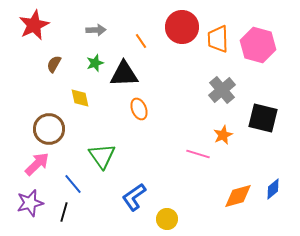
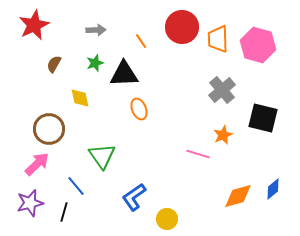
blue line: moved 3 px right, 2 px down
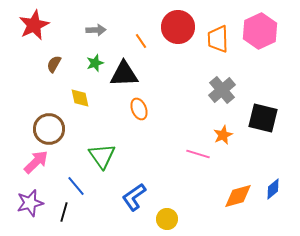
red circle: moved 4 px left
pink hexagon: moved 2 px right, 14 px up; rotated 20 degrees clockwise
pink arrow: moved 1 px left, 2 px up
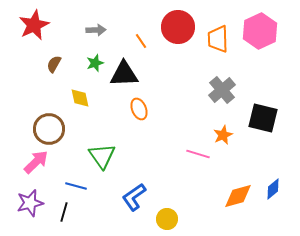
blue line: rotated 35 degrees counterclockwise
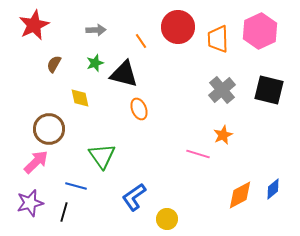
black triangle: rotated 16 degrees clockwise
black square: moved 6 px right, 28 px up
orange diamond: moved 2 px right, 1 px up; rotated 12 degrees counterclockwise
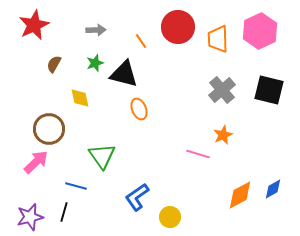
blue diamond: rotated 10 degrees clockwise
blue L-shape: moved 3 px right
purple star: moved 14 px down
yellow circle: moved 3 px right, 2 px up
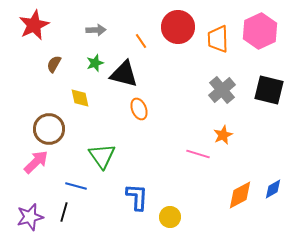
blue L-shape: rotated 128 degrees clockwise
